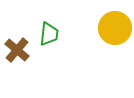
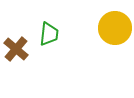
brown cross: moved 1 px left, 1 px up
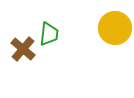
brown cross: moved 7 px right
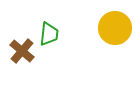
brown cross: moved 1 px left, 2 px down
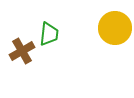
brown cross: rotated 20 degrees clockwise
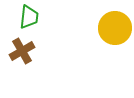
green trapezoid: moved 20 px left, 17 px up
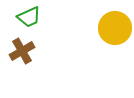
green trapezoid: rotated 60 degrees clockwise
